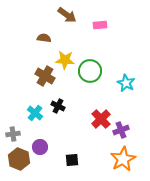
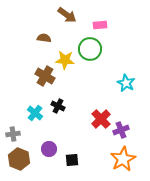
green circle: moved 22 px up
purple circle: moved 9 px right, 2 px down
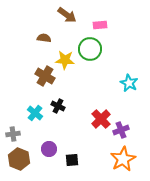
cyan star: moved 3 px right
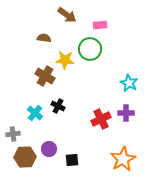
red cross: rotated 18 degrees clockwise
purple cross: moved 5 px right, 17 px up; rotated 21 degrees clockwise
brown hexagon: moved 6 px right, 2 px up; rotated 25 degrees counterclockwise
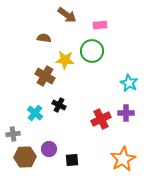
green circle: moved 2 px right, 2 px down
black cross: moved 1 px right, 1 px up
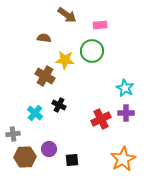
cyan star: moved 4 px left, 5 px down
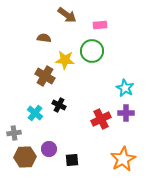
gray cross: moved 1 px right, 1 px up
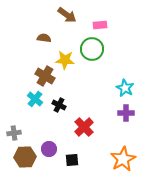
green circle: moved 2 px up
cyan cross: moved 14 px up
red cross: moved 17 px left, 8 px down; rotated 18 degrees counterclockwise
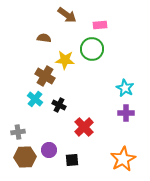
gray cross: moved 4 px right, 1 px up
purple circle: moved 1 px down
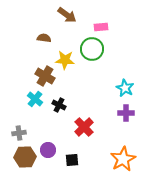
pink rectangle: moved 1 px right, 2 px down
gray cross: moved 1 px right, 1 px down
purple circle: moved 1 px left
